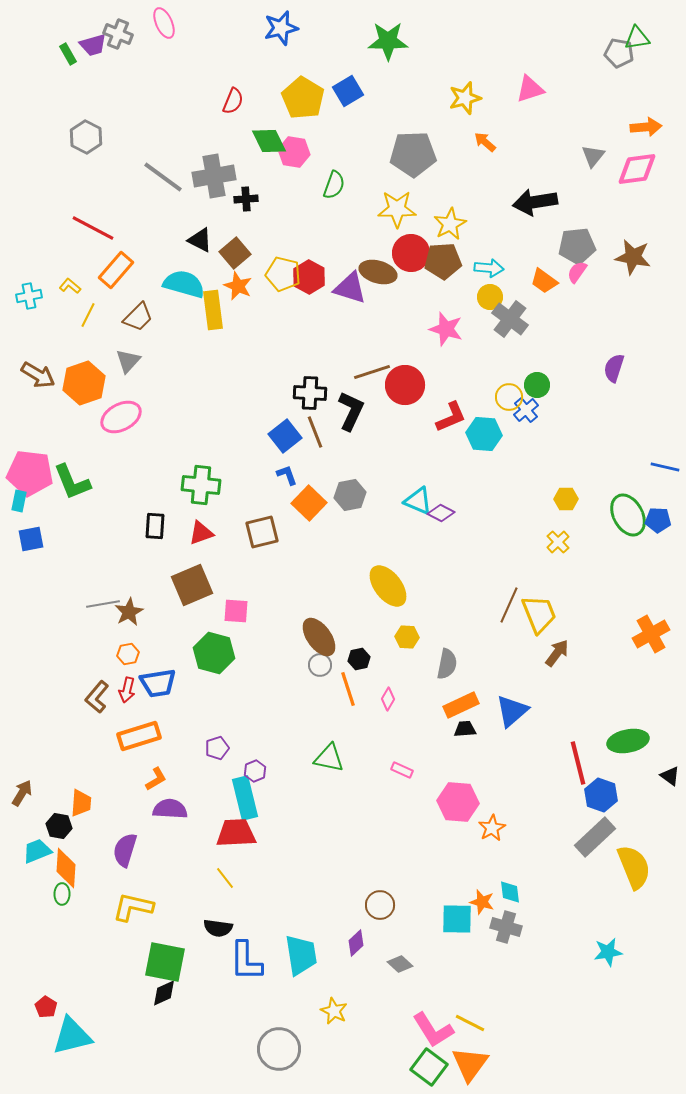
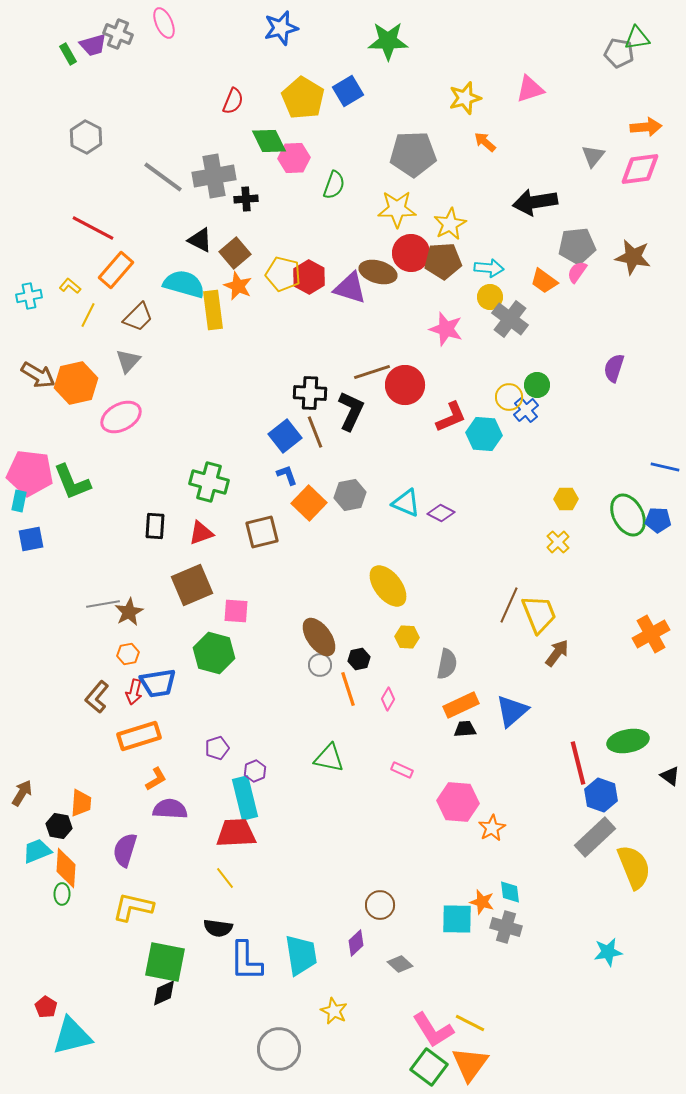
pink hexagon at (294, 152): moved 6 px down; rotated 12 degrees counterclockwise
pink diamond at (637, 169): moved 3 px right
orange hexagon at (84, 383): moved 8 px left; rotated 6 degrees clockwise
green cross at (201, 485): moved 8 px right, 3 px up; rotated 9 degrees clockwise
cyan triangle at (418, 501): moved 12 px left, 2 px down
red arrow at (127, 690): moved 7 px right, 2 px down
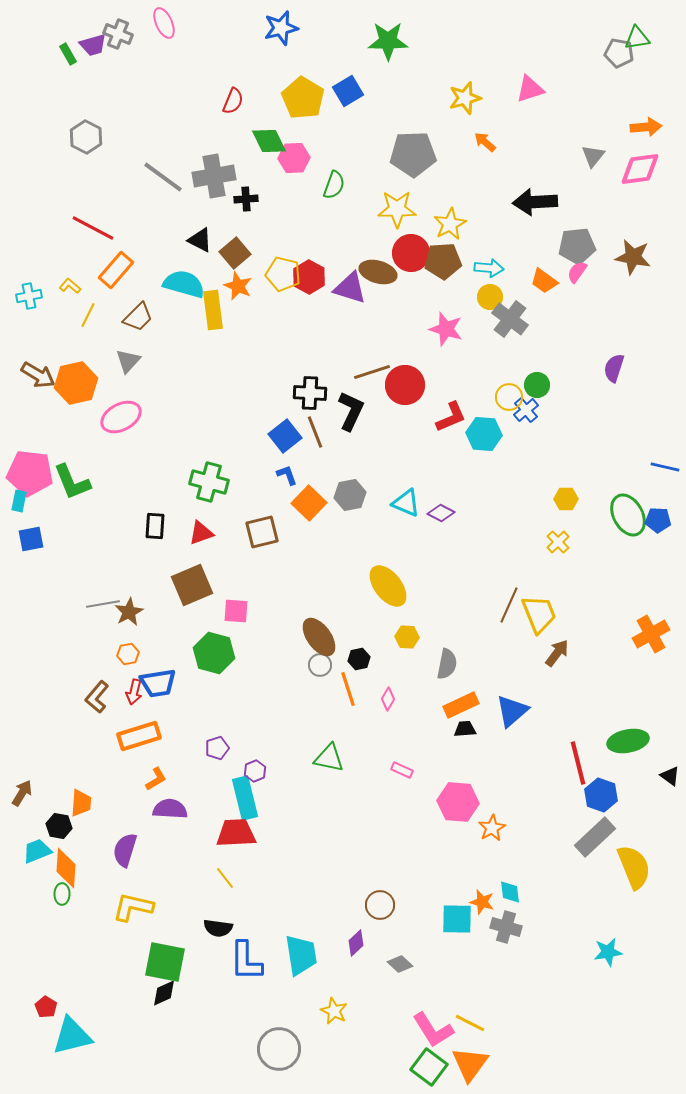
black arrow at (535, 202): rotated 6 degrees clockwise
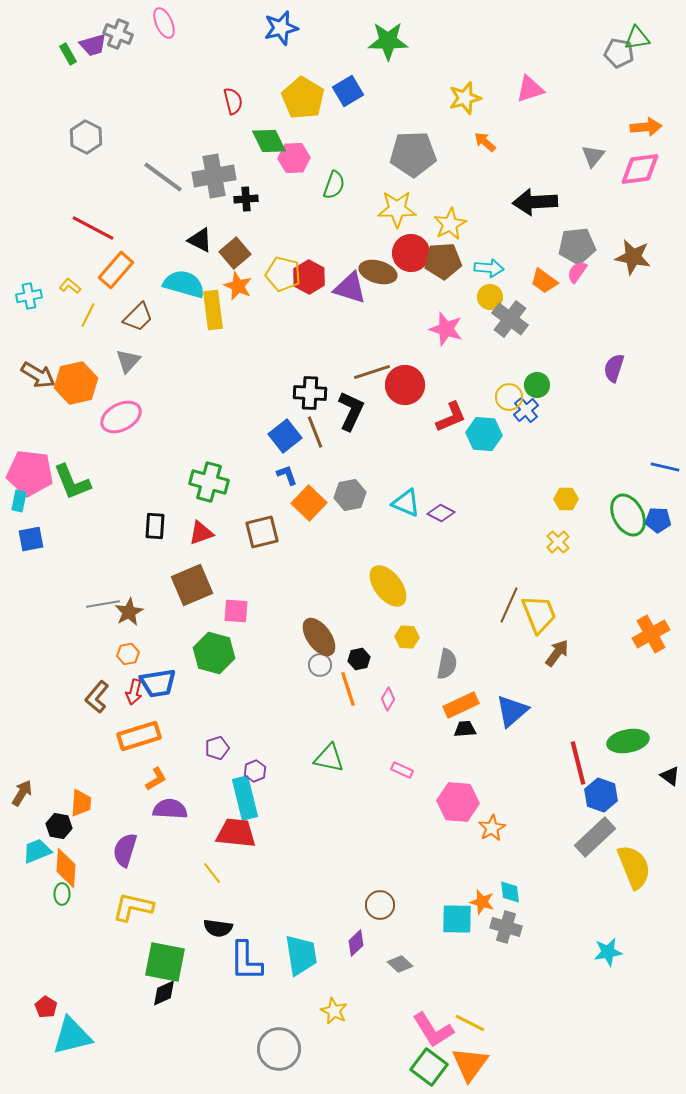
red semicircle at (233, 101): rotated 36 degrees counterclockwise
red trapezoid at (236, 833): rotated 9 degrees clockwise
yellow line at (225, 878): moved 13 px left, 5 px up
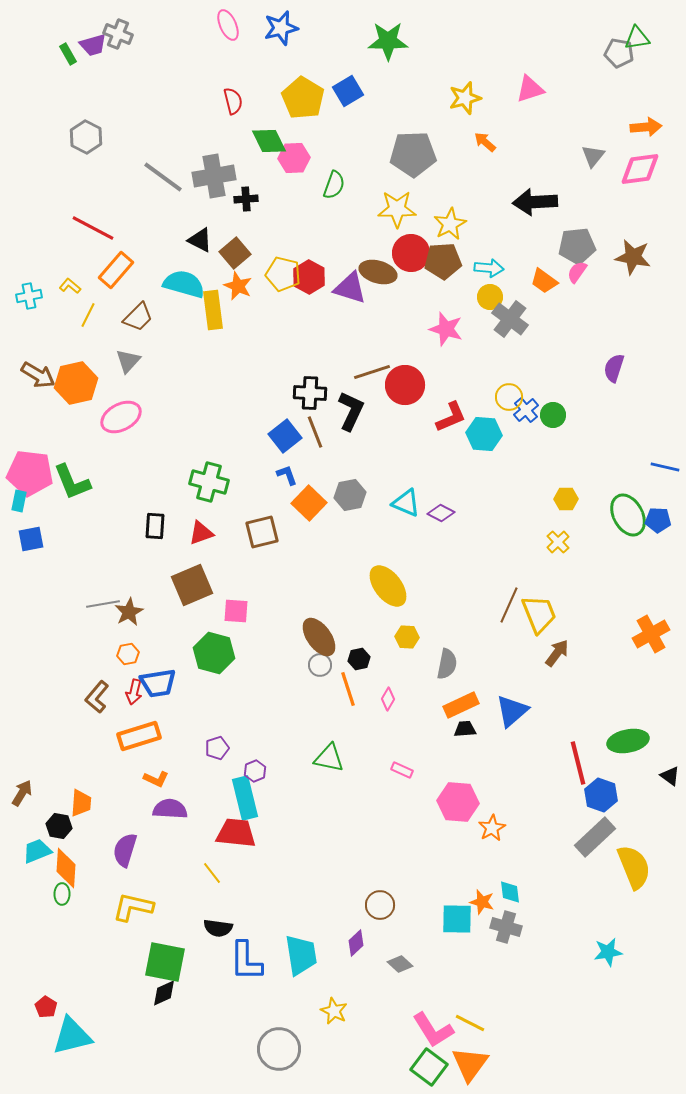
pink ellipse at (164, 23): moved 64 px right, 2 px down
green circle at (537, 385): moved 16 px right, 30 px down
orange L-shape at (156, 779): rotated 55 degrees clockwise
